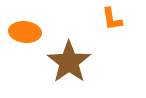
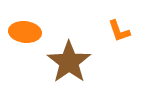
orange L-shape: moved 7 px right, 12 px down; rotated 10 degrees counterclockwise
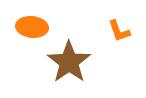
orange ellipse: moved 7 px right, 5 px up
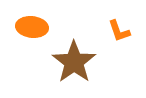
brown star: moved 5 px right
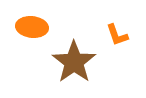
orange L-shape: moved 2 px left, 4 px down
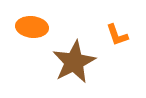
brown star: rotated 9 degrees clockwise
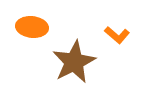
orange L-shape: rotated 30 degrees counterclockwise
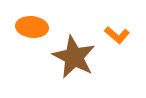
brown star: moved 5 px up; rotated 18 degrees counterclockwise
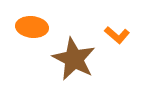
brown star: moved 2 px down
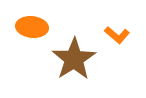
brown star: rotated 12 degrees clockwise
